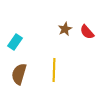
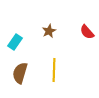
brown star: moved 16 px left, 2 px down
brown semicircle: moved 1 px right, 1 px up
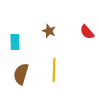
brown star: rotated 24 degrees counterclockwise
cyan rectangle: rotated 35 degrees counterclockwise
brown semicircle: moved 1 px right, 1 px down
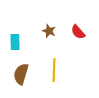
red semicircle: moved 9 px left
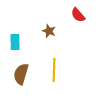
red semicircle: moved 17 px up
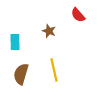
yellow line: rotated 15 degrees counterclockwise
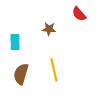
red semicircle: moved 1 px right, 1 px up
brown star: moved 2 px up; rotated 16 degrees counterclockwise
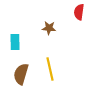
red semicircle: moved 2 px up; rotated 49 degrees clockwise
brown star: moved 1 px up
yellow line: moved 4 px left, 1 px up
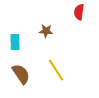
brown star: moved 3 px left, 3 px down
yellow line: moved 6 px right, 1 px down; rotated 20 degrees counterclockwise
brown semicircle: rotated 130 degrees clockwise
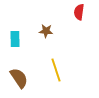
cyan rectangle: moved 3 px up
yellow line: rotated 15 degrees clockwise
brown semicircle: moved 2 px left, 4 px down
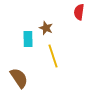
brown star: moved 3 px up; rotated 16 degrees clockwise
cyan rectangle: moved 13 px right
yellow line: moved 3 px left, 14 px up
